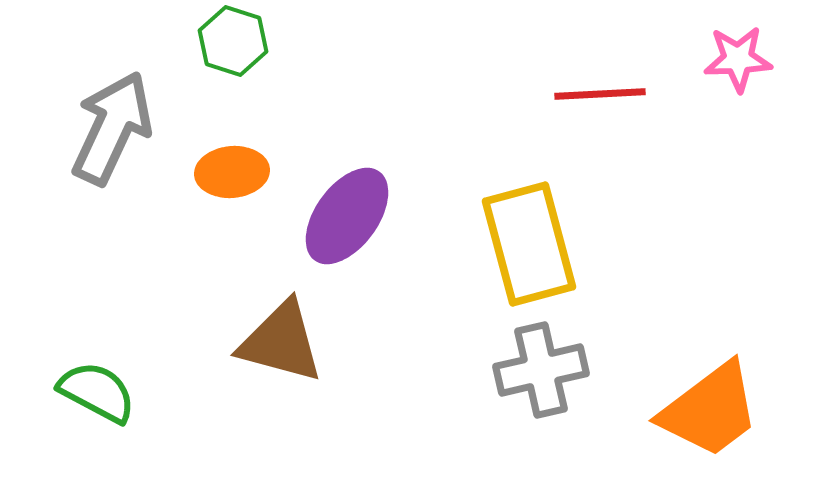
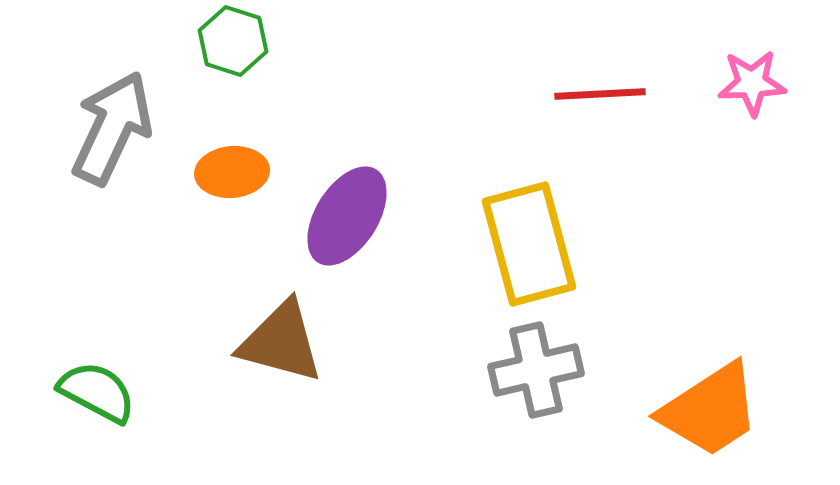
pink star: moved 14 px right, 24 px down
purple ellipse: rotated 4 degrees counterclockwise
gray cross: moved 5 px left
orange trapezoid: rotated 4 degrees clockwise
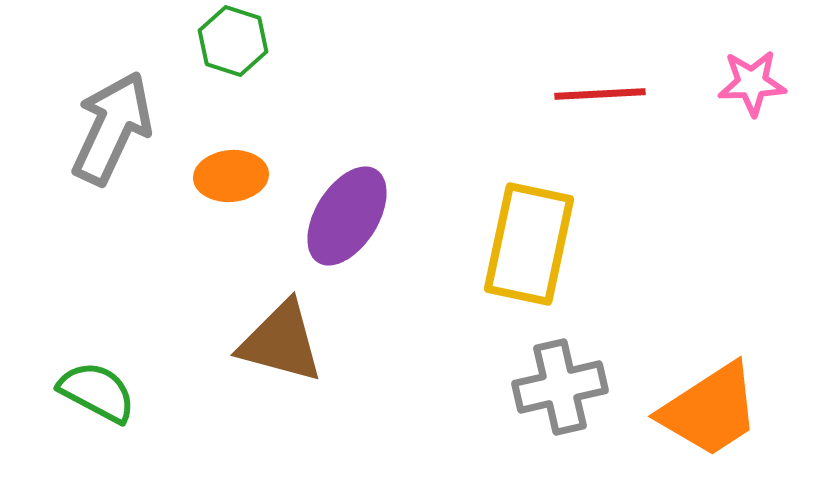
orange ellipse: moved 1 px left, 4 px down
yellow rectangle: rotated 27 degrees clockwise
gray cross: moved 24 px right, 17 px down
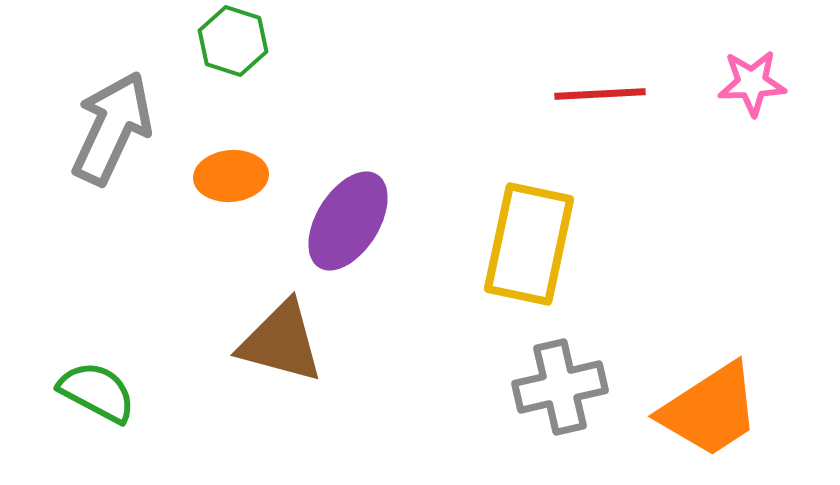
purple ellipse: moved 1 px right, 5 px down
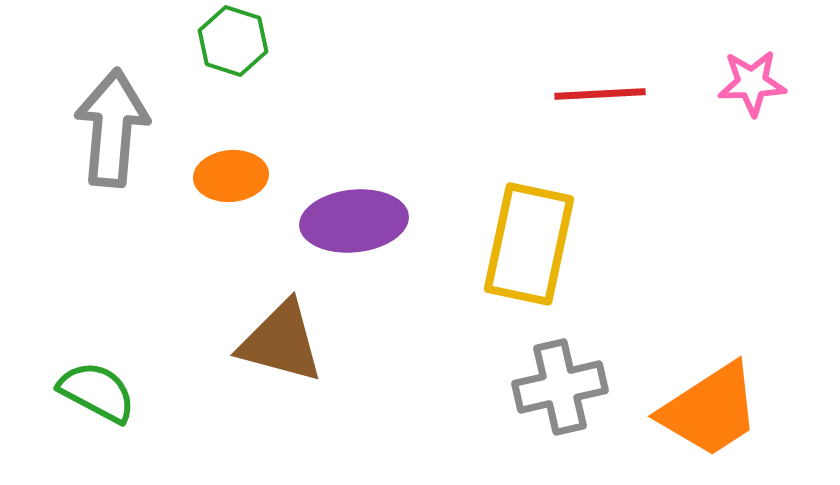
gray arrow: rotated 20 degrees counterclockwise
purple ellipse: moved 6 px right; rotated 52 degrees clockwise
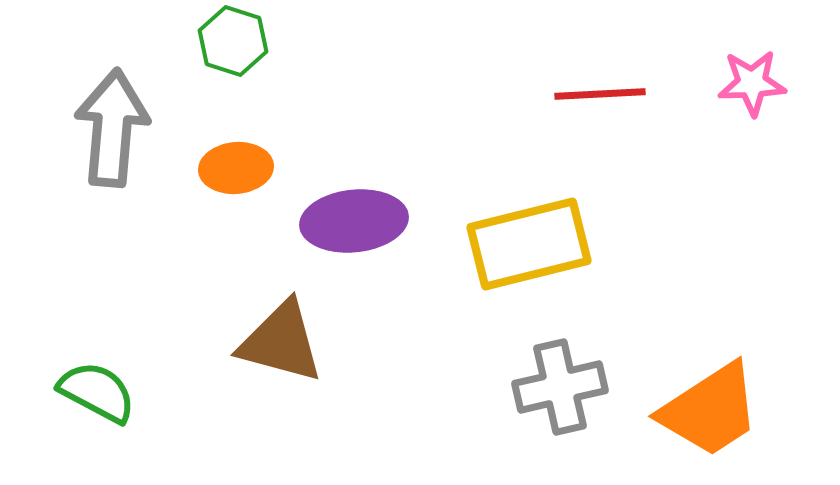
orange ellipse: moved 5 px right, 8 px up
yellow rectangle: rotated 64 degrees clockwise
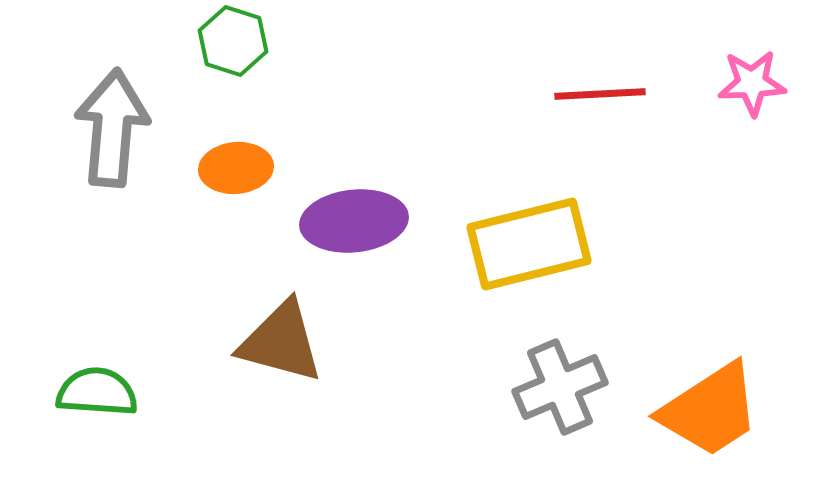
gray cross: rotated 10 degrees counterclockwise
green semicircle: rotated 24 degrees counterclockwise
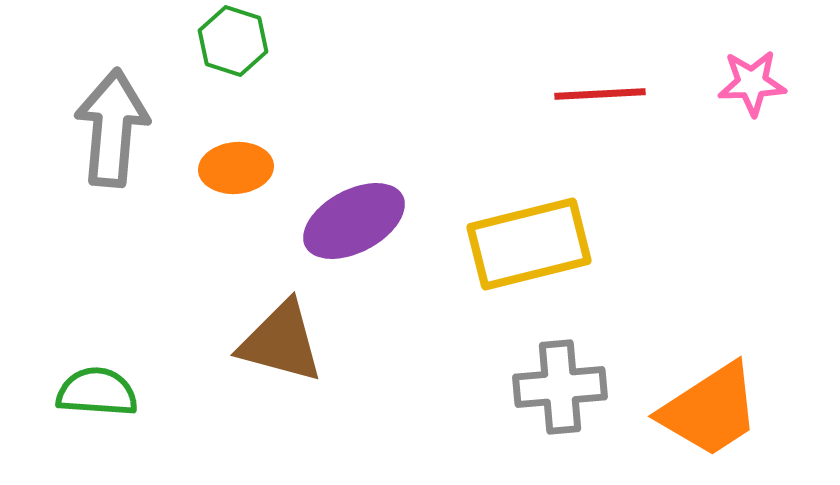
purple ellipse: rotated 22 degrees counterclockwise
gray cross: rotated 18 degrees clockwise
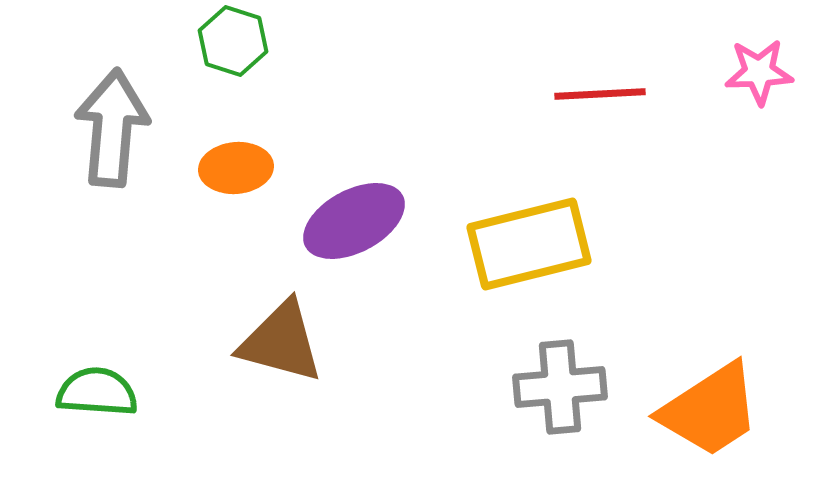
pink star: moved 7 px right, 11 px up
